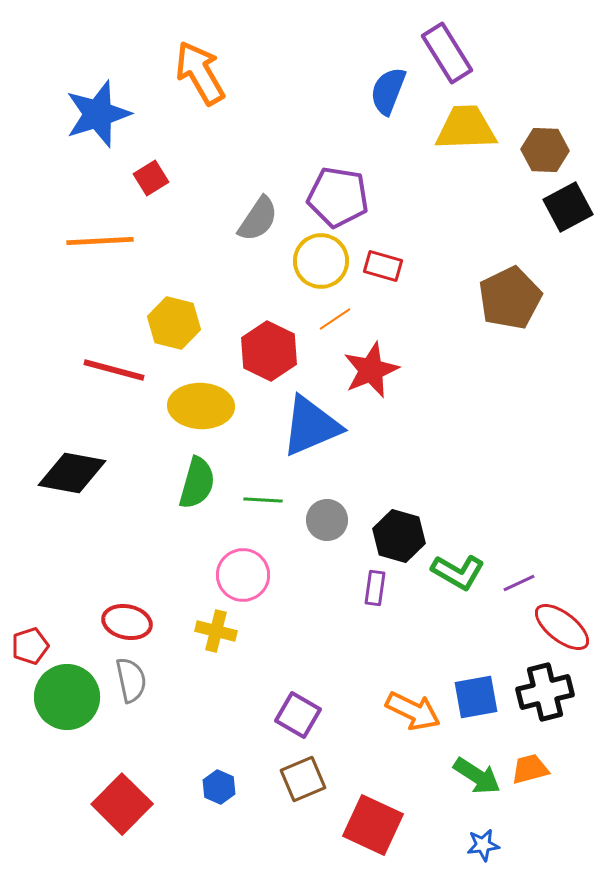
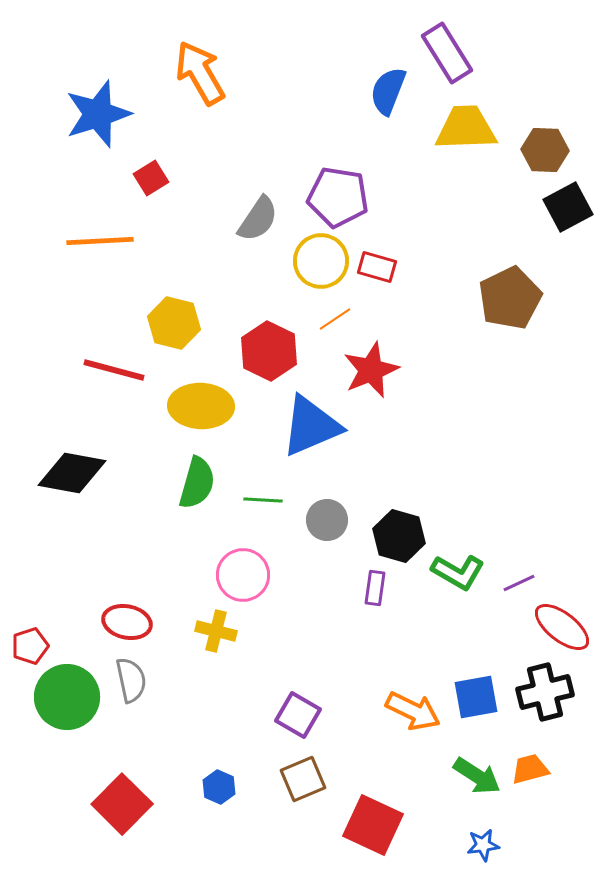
red rectangle at (383, 266): moved 6 px left, 1 px down
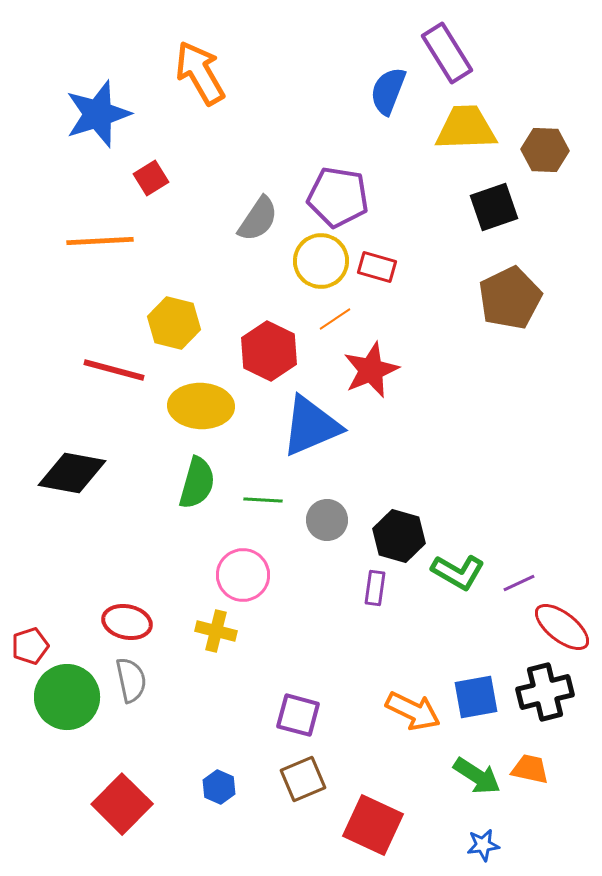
black square at (568, 207): moved 74 px left; rotated 9 degrees clockwise
purple square at (298, 715): rotated 15 degrees counterclockwise
orange trapezoid at (530, 769): rotated 27 degrees clockwise
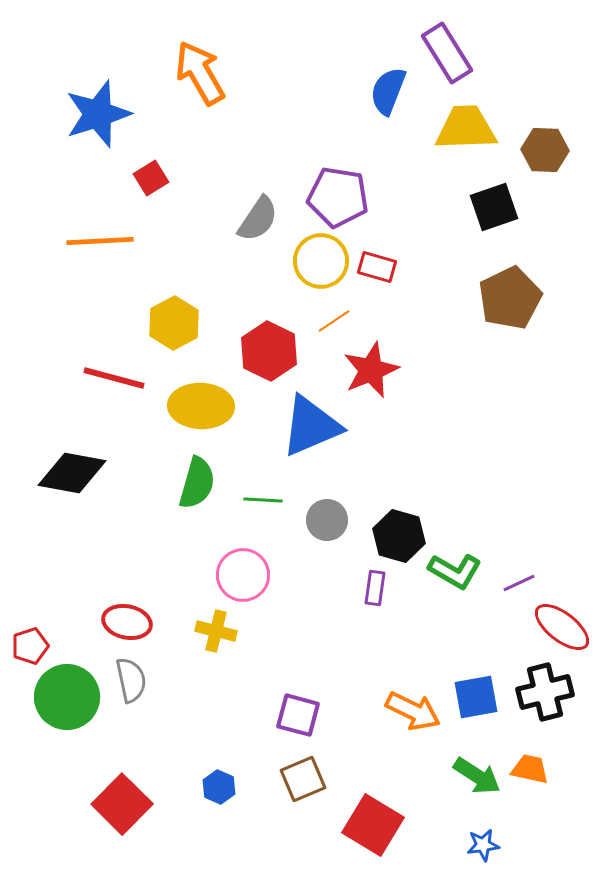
orange line at (335, 319): moved 1 px left, 2 px down
yellow hexagon at (174, 323): rotated 18 degrees clockwise
red line at (114, 370): moved 8 px down
green L-shape at (458, 572): moved 3 px left, 1 px up
red square at (373, 825): rotated 6 degrees clockwise
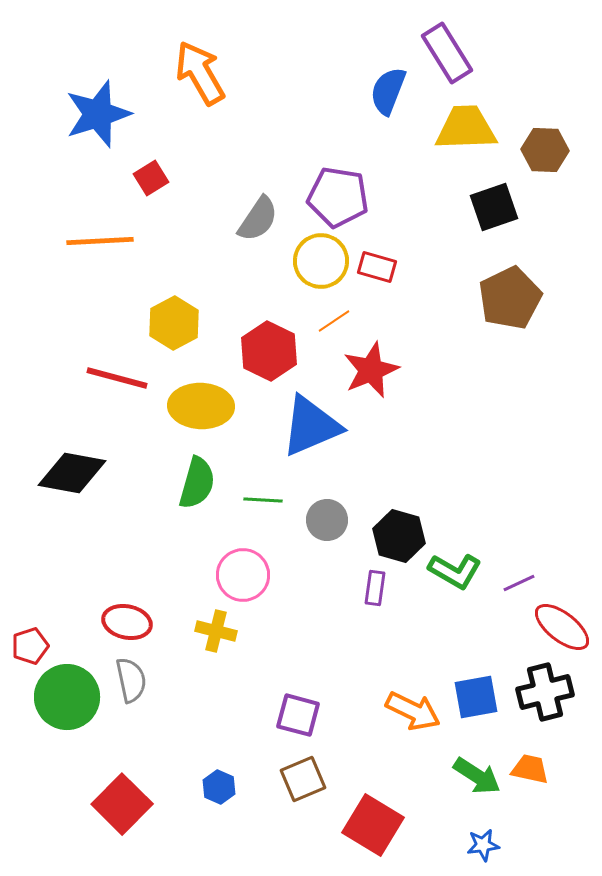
red line at (114, 378): moved 3 px right
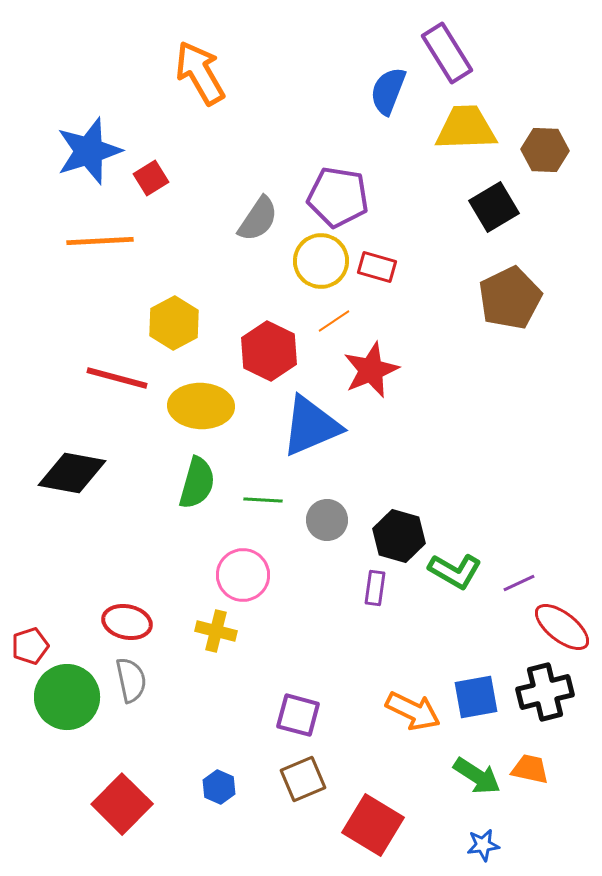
blue star at (98, 114): moved 9 px left, 37 px down
black square at (494, 207): rotated 12 degrees counterclockwise
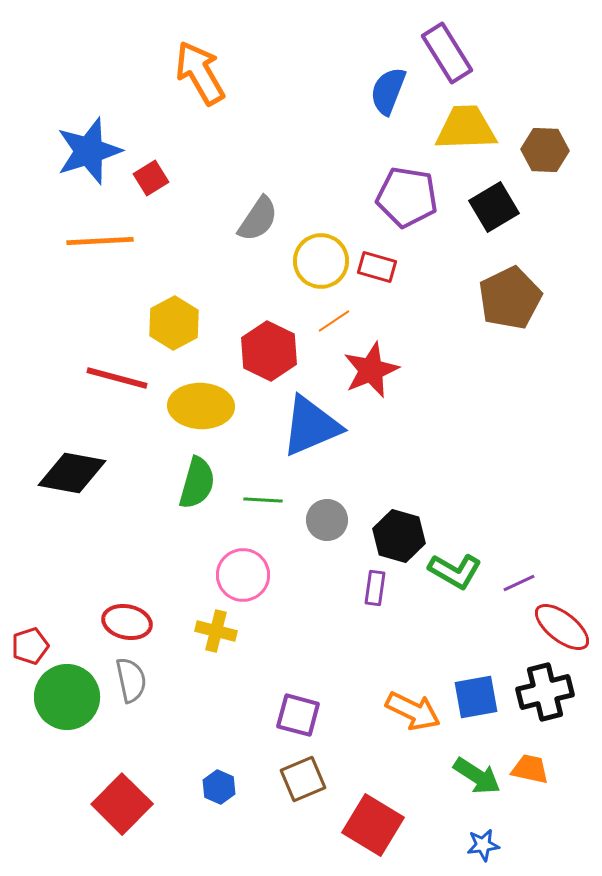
purple pentagon at (338, 197): moved 69 px right
